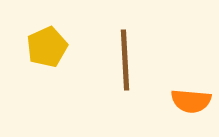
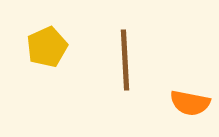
orange semicircle: moved 1 px left, 2 px down; rotated 6 degrees clockwise
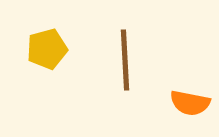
yellow pentagon: moved 2 px down; rotated 9 degrees clockwise
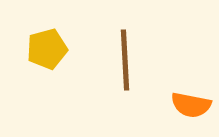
orange semicircle: moved 1 px right, 2 px down
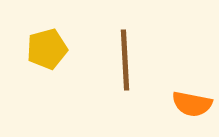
orange semicircle: moved 1 px right, 1 px up
